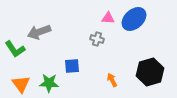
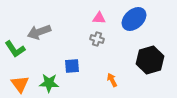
pink triangle: moved 9 px left
black hexagon: moved 12 px up
orange triangle: moved 1 px left
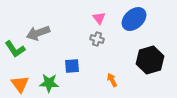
pink triangle: rotated 48 degrees clockwise
gray arrow: moved 1 px left, 1 px down
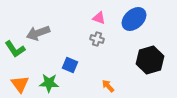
pink triangle: rotated 32 degrees counterclockwise
blue square: moved 2 px left, 1 px up; rotated 28 degrees clockwise
orange arrow: moved 4 px left, 6 px down; rotated 16 degrees counterclockwise
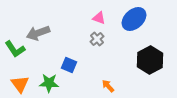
gray cross: rotated 32 degrees clockwise
black hexagon: rotated 12 degrees counterclockwise
blue square: moved 1 px left
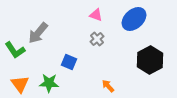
pink triangle: moved 3 px left, 3 px up
gray arrow: rotated 30 degrees counterclockwise
green L-shape: moved 1 px down
blue square: moved 3 px up
